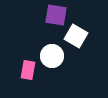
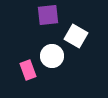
purple square: moved 8 px left; rotated 15 degrees counterclockwise
pink rectangle: rotated 30 degrees counterclockwise
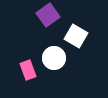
purple square: rotated 30 degrees counterclockwise
white circle: moved 2 px right, 2 px down
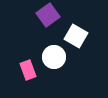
white circle: moved 1 px up
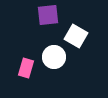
purple square: rotated 30 degrees clockwise
pink rectangle: moved 2 px left, 2 px up; rotated 36 degrees clockwise
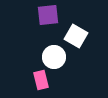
pink rectangle: moved 15 px right, 12 px down; rotated 30 degrees counterclockwise
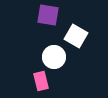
purple square: rotated 15 degrees clockwise
pink rectangle: moved 1 px down
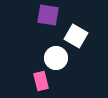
white circle: moved 2 px right, 1 px down
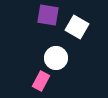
white square: moved 1 px right, 9 px up
pink rectangle: rotated 42 degrees clockwise
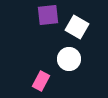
purple square: rotated 15 degrees counterclockwise
white circle: moved 13 px right, 1 px down
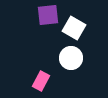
white square: moved 3 px left, 1 px down
white circle: moved 2 px right, 1 px up
